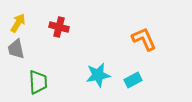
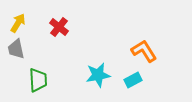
red cross: rotated 24 degrees clockwise
orange L-shape: moved 12 px down; rotated 8 degrees counterclockwise
green trapezoid: moved 2 px up
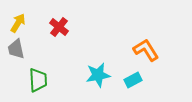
orange L-shape: moved 2 px right, 1 px up
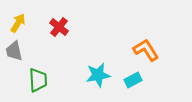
gray trapezoid: moved 2 px left, 2 px down
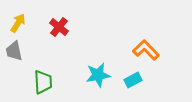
orange L-shape: rotated 12 degrees counterclockwise
green trapezoid: moved 5 px right, 2 px down
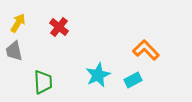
cyan star: rotated 15 degrees counterclockwise
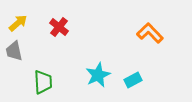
yellow arrow: rotated 18 degrees clockwise
orange L-shape: moved 4 px right, 17 px up
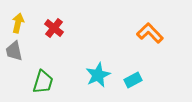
yellow arrow: rotated 36 degrees counterclockwise
red cross: moved 5 px left, 1 px down
green trapezoid: rotated 20 degrees clockwise
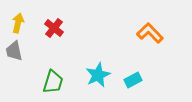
green trapezoid: moved 10 px right
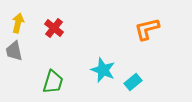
orange L-shape: moved 3 px left, 4 px up; rotated 60 degrees counterclockwise
cyan star: moved 5 px right, 5 px up; rotated 25 degrees counterclockwise
cyan rectangle: moved 2 px down; rotated 12 degrees counterclockwise
